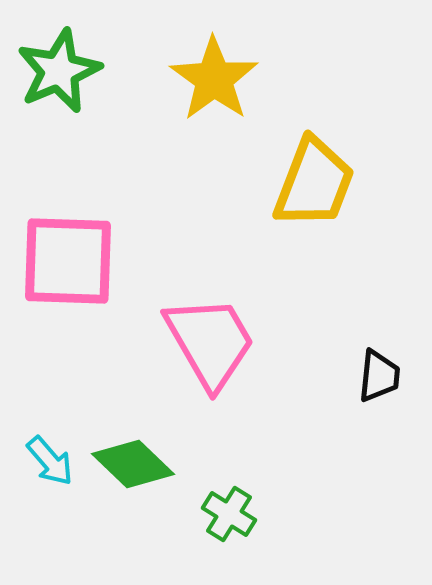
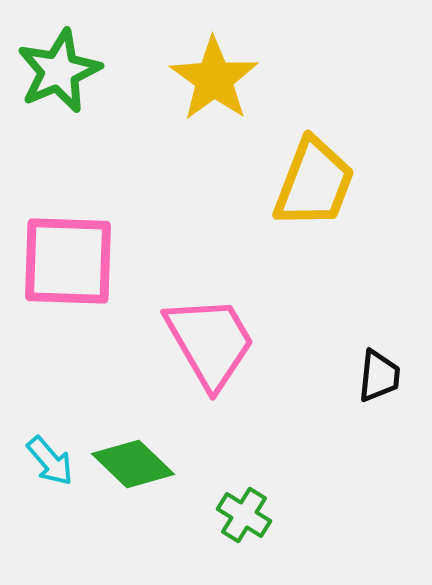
green cross: moved 15 px right, 1 px down
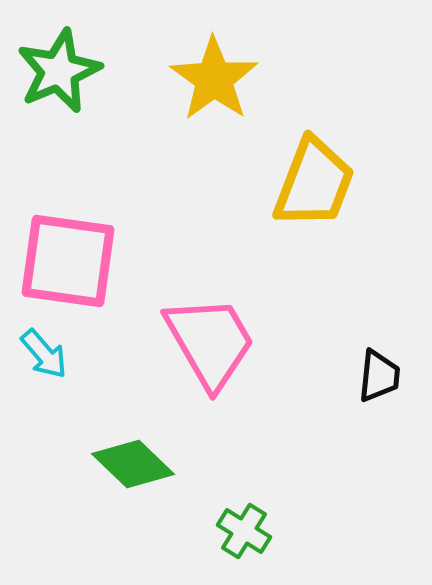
pink square: rotated 6 degrees clockwise
cyan arrow: moved 6 px left, 107 px up
green cross: moved 16 px down
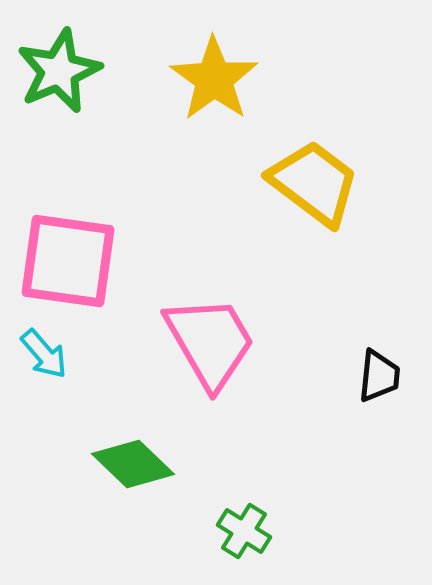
yellow trapezoid: rotated 74 degrees counterclockwise
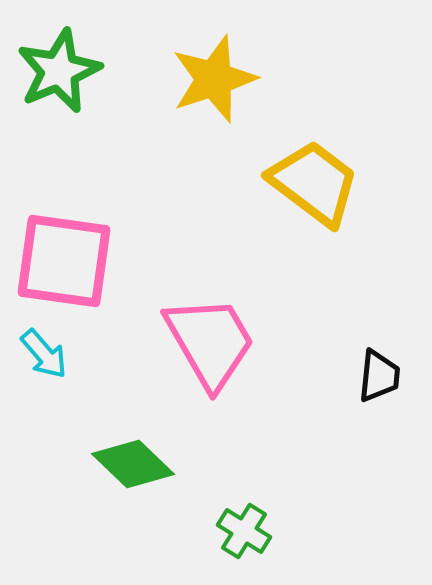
yellow star: rotated 18 degrees clockwise
pink square: moved 4 px left
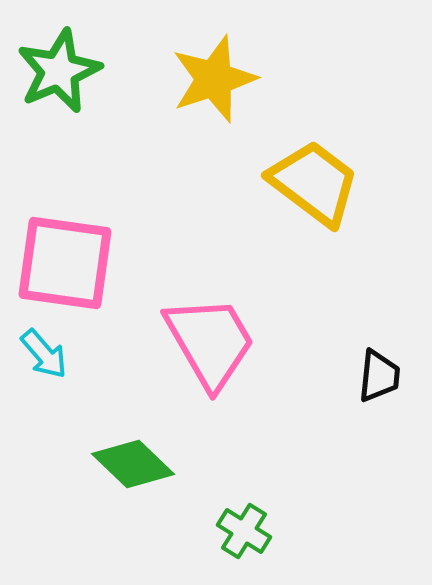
pink square: moved 1 px right, 2 px down
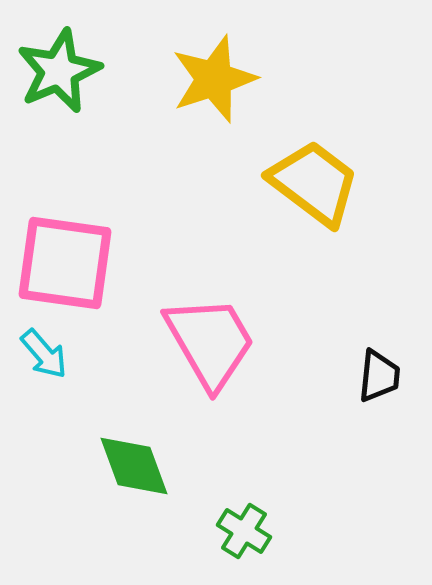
green diamond: moved 1 px right, 2 px down; rotated 26 degrees clockwise
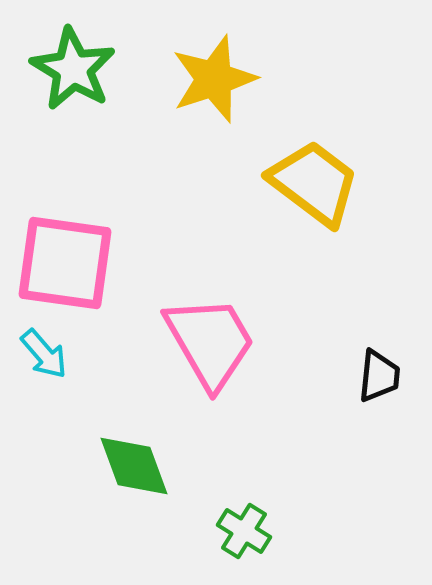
green star: moved 14 px right, 2 px up; rotated 18 degrees counterclockwise
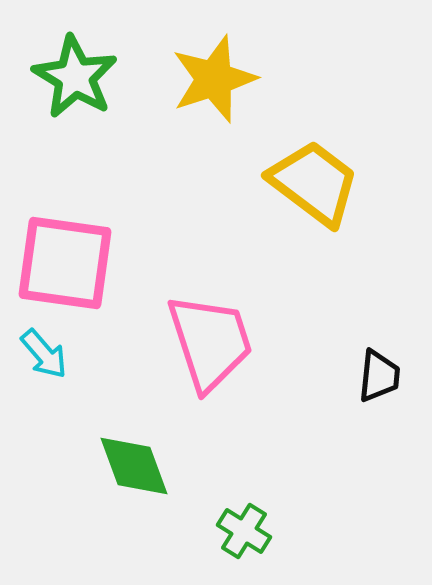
green star: moved 2 px right, 8 px down
pink trapezoid: rotated 12 degrees clockwise
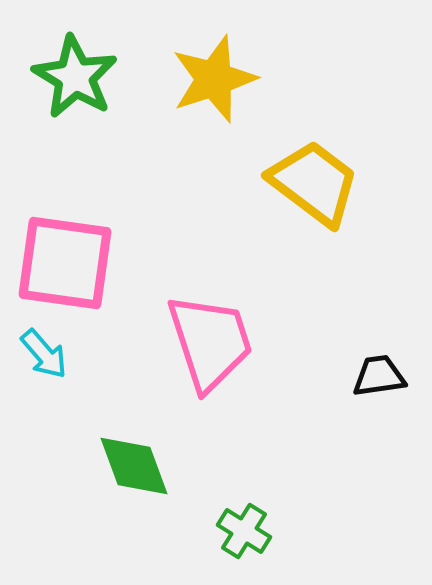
black trapezoid: rotated 104 degrees counterclockwise
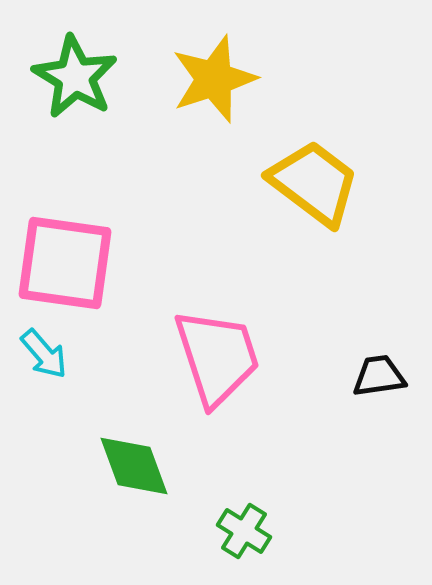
pink trapezoid: moved 7 px right, 15 px down
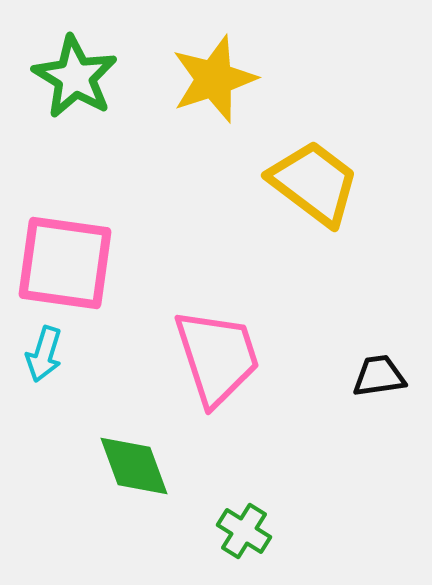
cyan arrow: rotated 58 degrees clockwise
